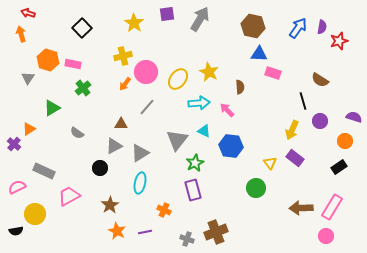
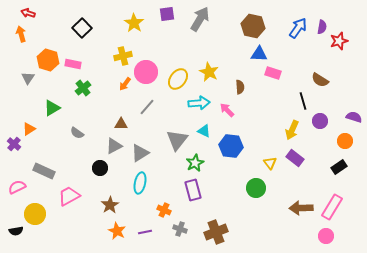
gray cross at (187, 239): moved 7 px left, 10 px up
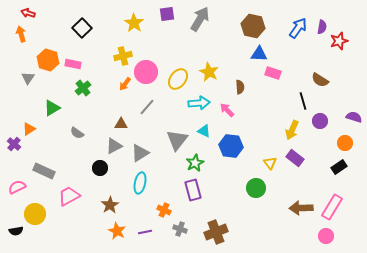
orange circle at (345, 141): moved 2 px down
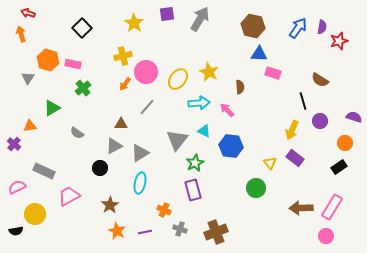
orange triangle at (29, 129): moved 1 px right, 3 px up; rotated 24 degrees clockwise
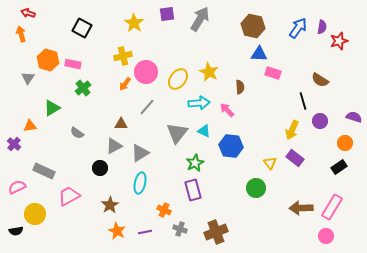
black square at (82, 28): rotated 18 degrees counterclockwise
gray triangle at (177, 140): moved 7 px up
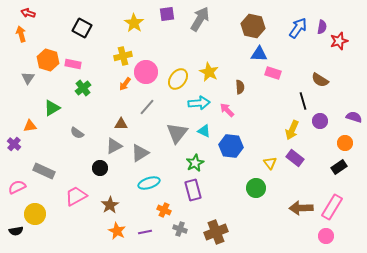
cyan ellipse at (140, 183): moved 9 px right; rotated 60 degrees clockwise
pink trapezoid at (69, 196): moved 7 px right
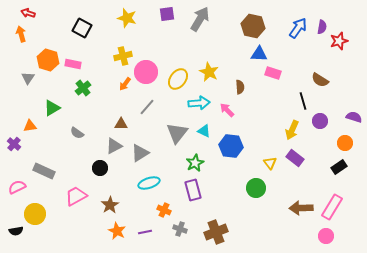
yellow star at (134, 23): moved 7 px left, 5 px up; rotated 18 degrees counterclockwise
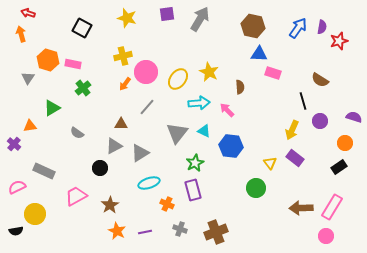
orange cross at (164, 210): moved 3 px right, 6 px up
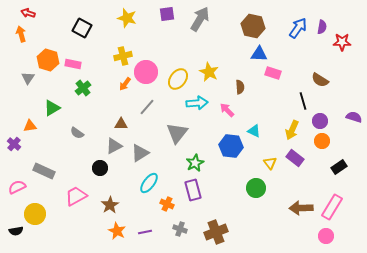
red star at (339, 41): moved 3 px right, 1 px down; rotated 18 degrees clockwise
cyan arrow at (199, 103): moved 2 px left
cyan triangle at (204, 131): moved 50 px right
orange circle at (345, 143): moved 23 px left, 2 px up
cyan ellipse at (149, 183): rotated 35 degrees counterclockwise
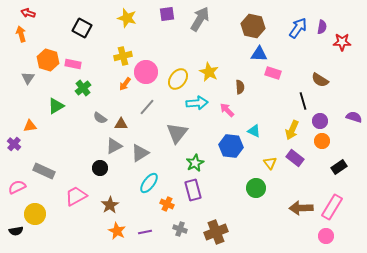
green triangle at (52, 108): moved 4 px right, 2 px up
gray semicircle at (77, 133): moved 23 px right, 15 px up
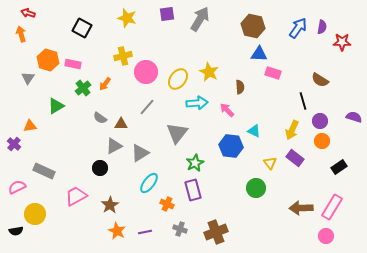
orange arrow at (125, 84): moved 20 px left
